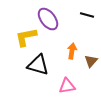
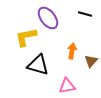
black line: moved 2 px left, 1 px up
purple ellipse: moved 1 px up
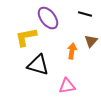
brown triangle: moved 20 px up
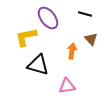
brown triangle: moved 2 px up; rotated 24 degrees counterclockwise
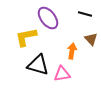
pink triangle: moved 5 px left, 12 px up
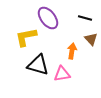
black line: moved 4 px down
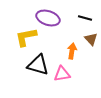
purple ellipse: rotated 35 degrees counterclockwise
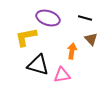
pink triangle: moved 1 px down
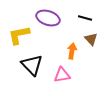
yellow L-shape: moved 7 px left, 2 px up
black triangle: moved 6 px left; rotated 30 degrees clockwise
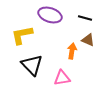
purple ellipse: moved 2 px right, 3 px up
yellow L-shape: moved 3 px right
brown triangle: moved 3 px left, 1 px down; rotated 24 degrees counterclockwise
pink triangle: moved 3 px down
